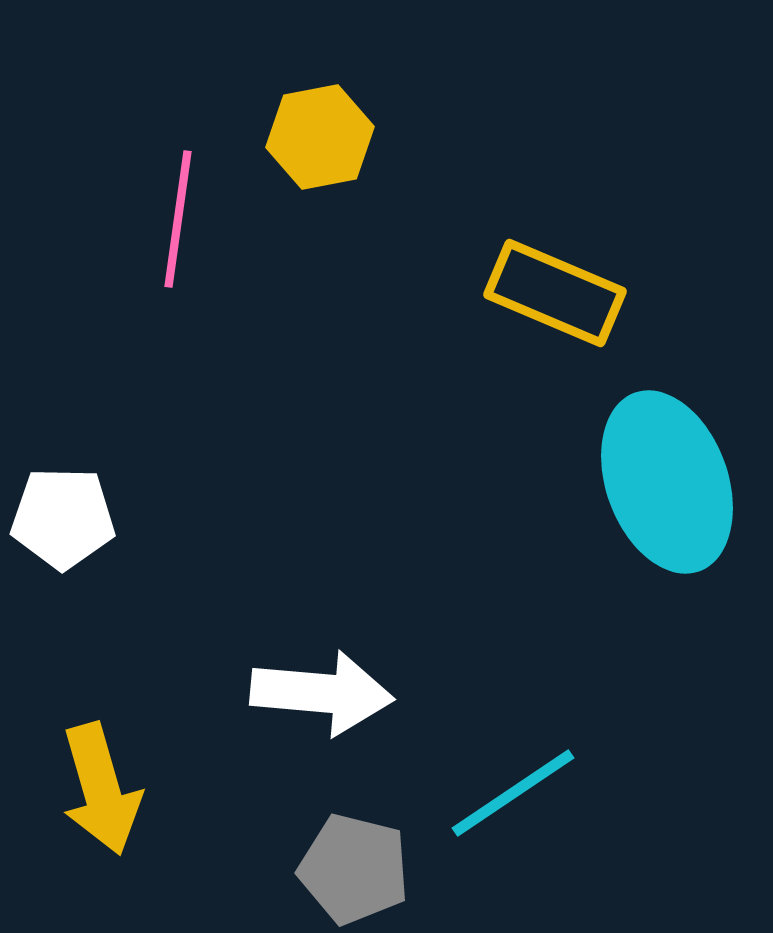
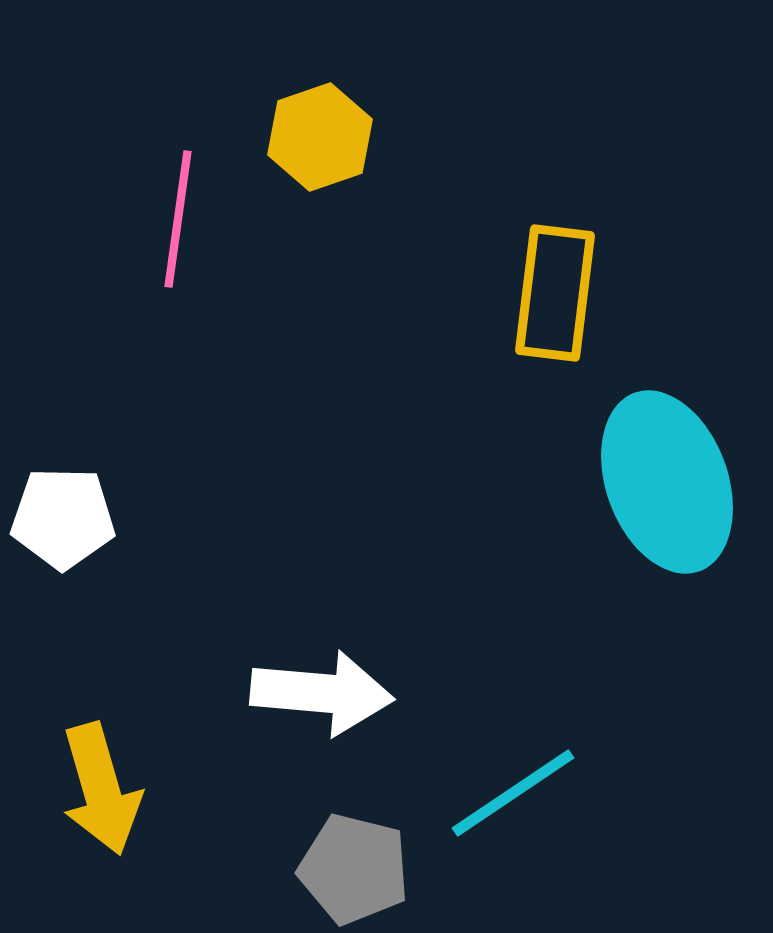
yellow hexagon: rotated 8 degrees counterclockwise
yellow rectangle: rotated 74 degrees clockwise
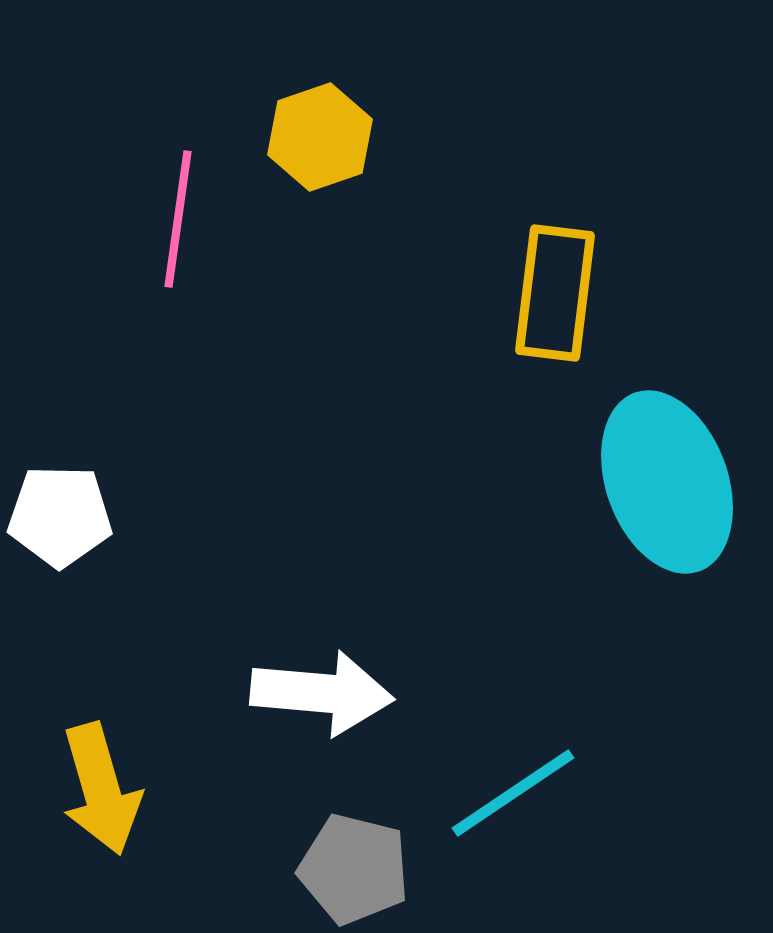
white pentagon: moved 3 px left, 2 px up
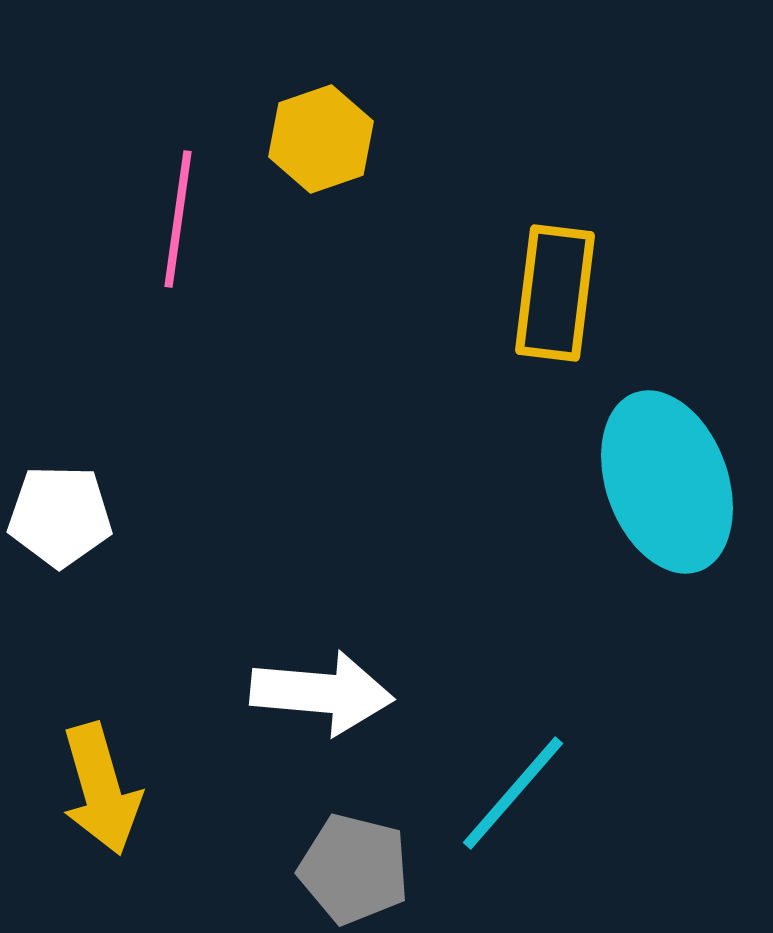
yellow hexagon: moved 1 px right, 2 px down
cyan line: rotated 15 degrees counterclockwise
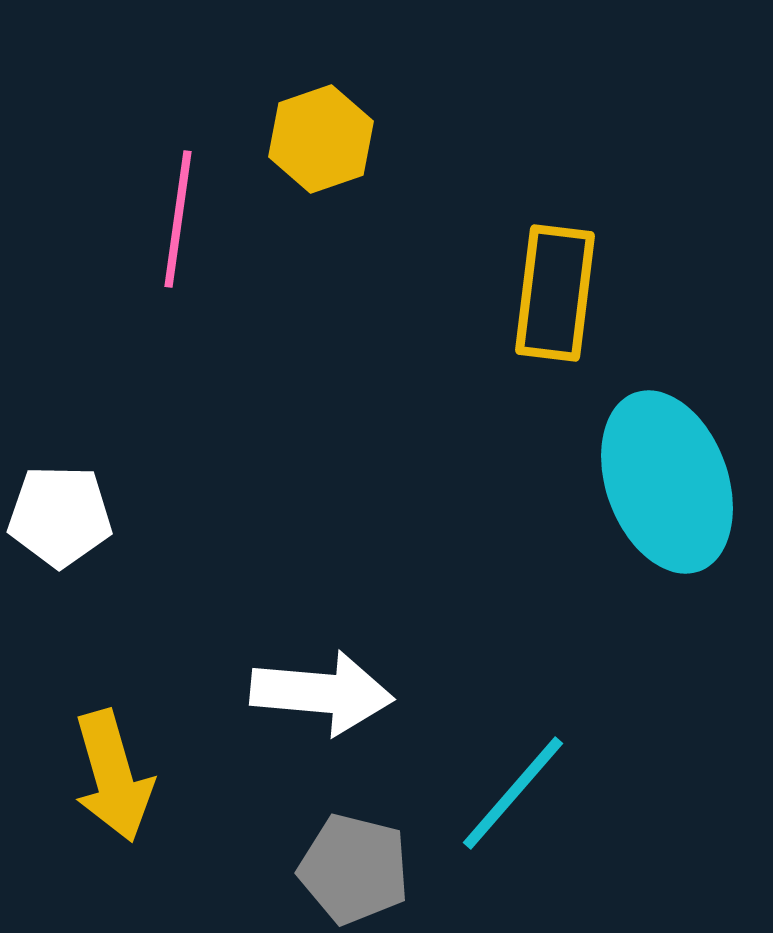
yellow arrow: moved 12 px right, 13 px up
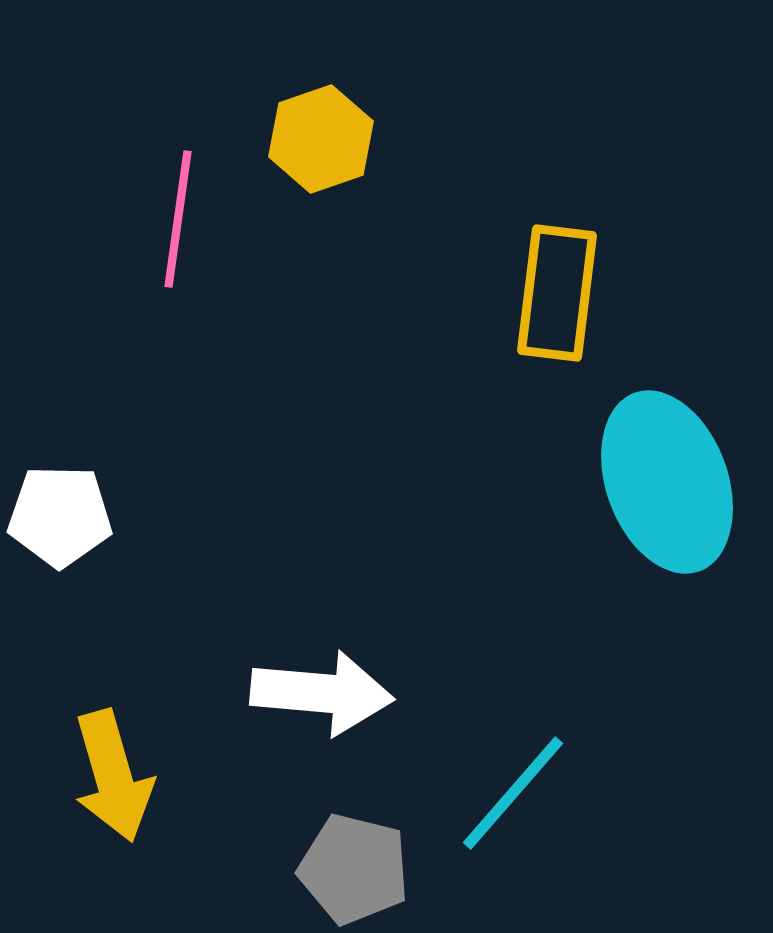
yellow rectangle: moved 2 px right
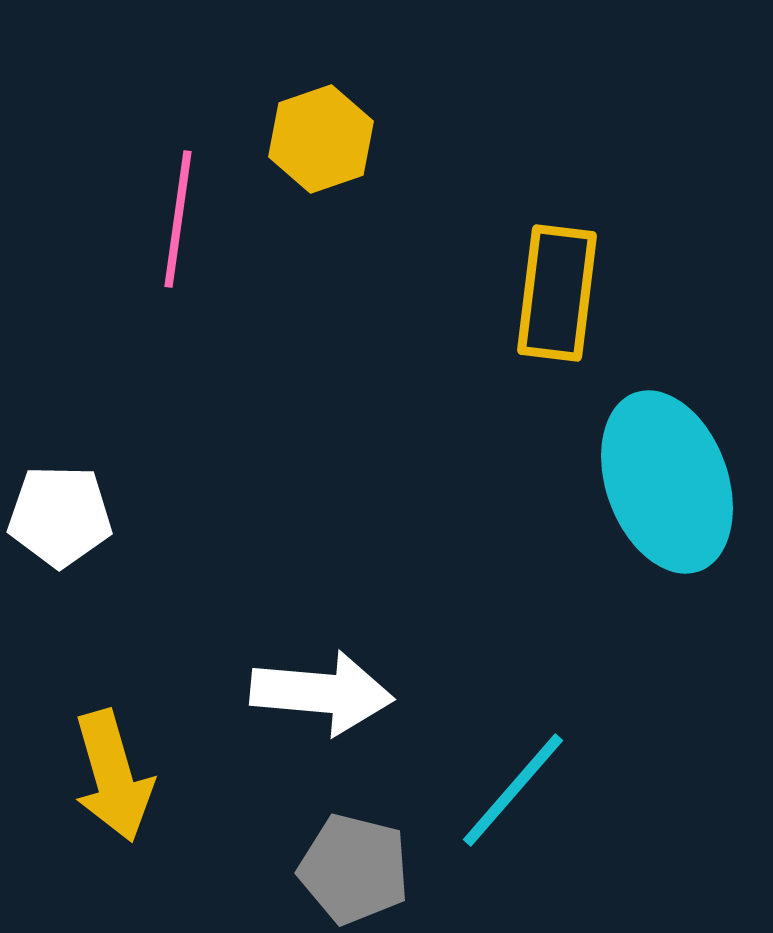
cyan line: moved 3 px up
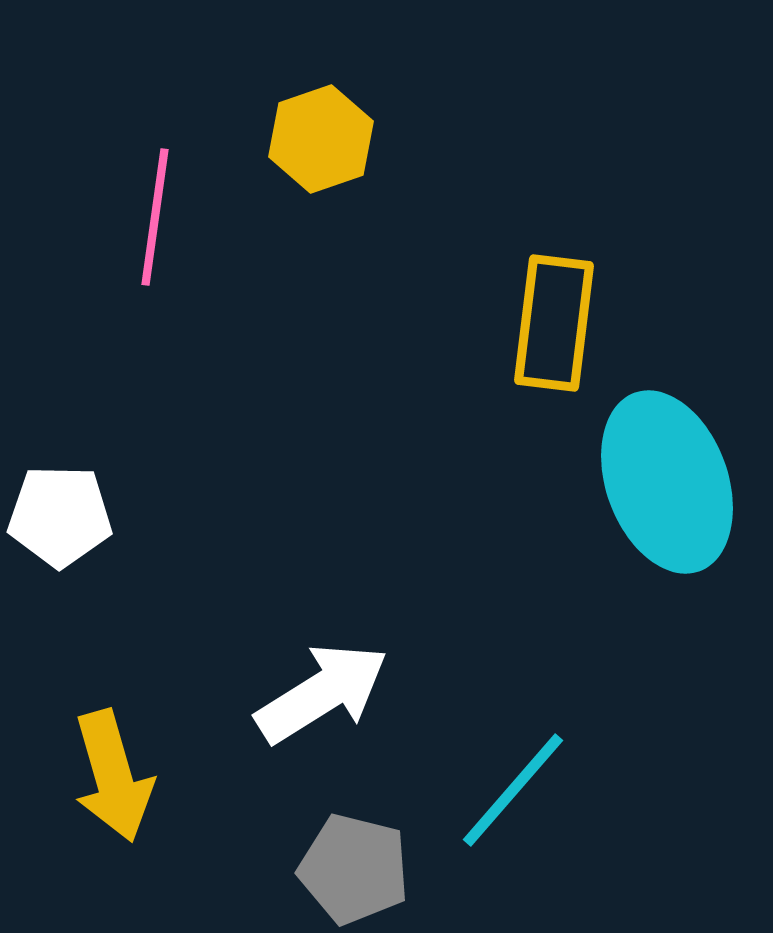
pink line: moved 23 px left, 2 px up
yellow rectangle: moved 3 px left, 30 px down
white arrow: rotated 37 degrees counterclockwise
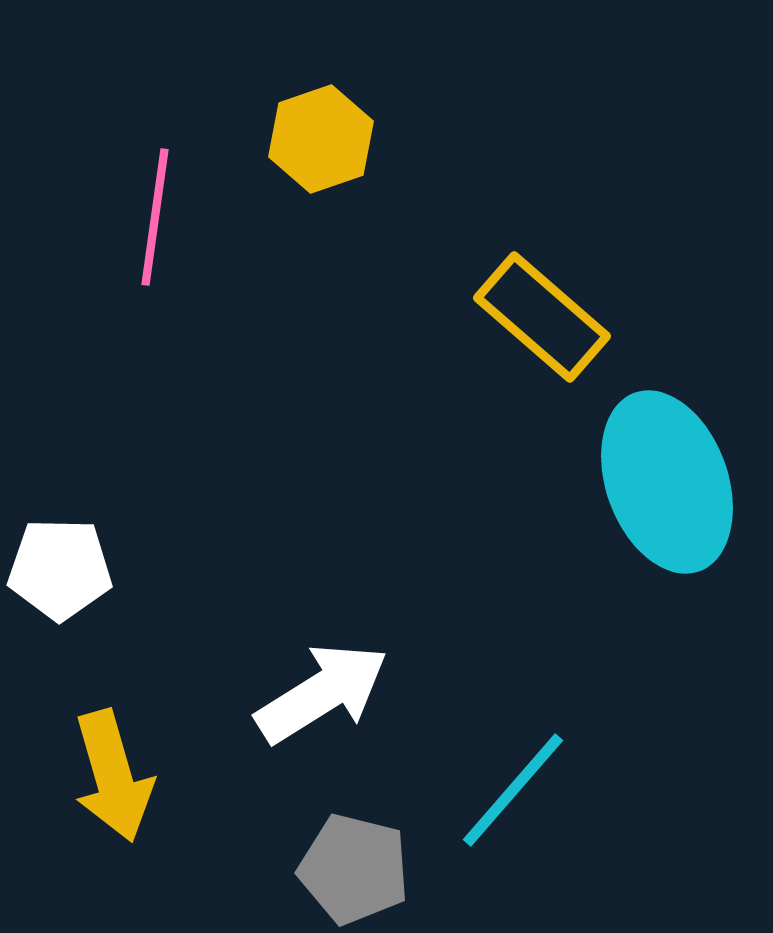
yellow rectangle: moved 12 px left, 6 px up; rotated 56 degrees counterclockwise
white pentagon: moved 53 px down
